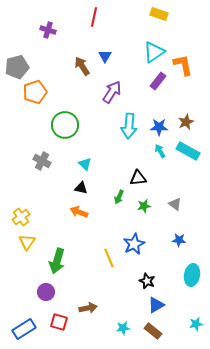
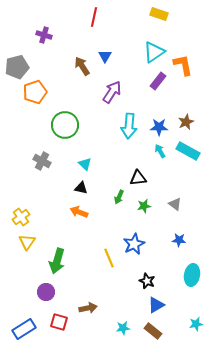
purple cross at (48, 30): moved 4 px left, 5 px down
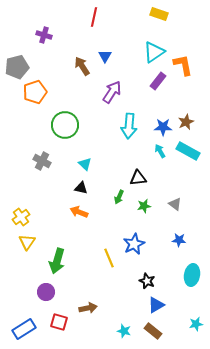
blue star at (159, 127): moved 4 px right
cyan star at (123, 328): moved 1 px right, 3 px down; rotated 24 degrees clockwise
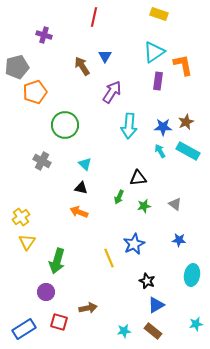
purple rectangle at (158, 81): rotated 30 degrees counterclockwise
cyan star at (124, 331): rotated 24 degrees counterclockwise
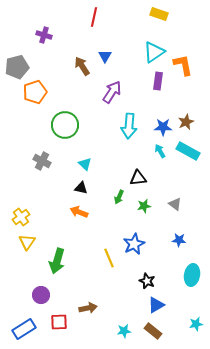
purple circle at (46, 292): moved 5 px left, 3 px down
red square at (59, 322): rotated 18 degrees counterclockwise
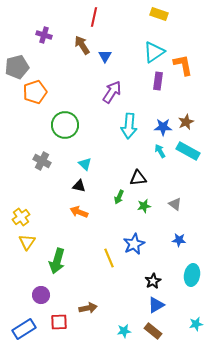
brown arrow at (82, 66): moved 21 px up
black triangle at (81, 188): moved 2 px left, 2 px up
black star at (147, 281): moved 6 px right; rotated 21 degrees clockwise
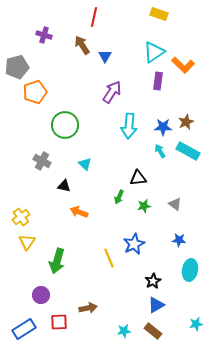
orange L-shape at (183, 65): rotated 145 degrees clockwise
black triangle at (79, 186): moved 15 px left
cyan ellipse at (192, 275): moved 2 px left, 5 px up
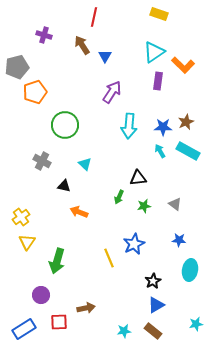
brown arrow at (88, 308): moved 2 px left
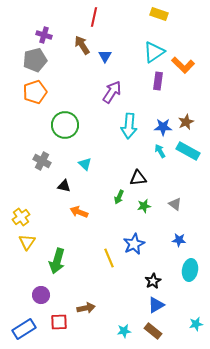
gray pentagon at (17, 67): moved 18 px right, 7 px up
